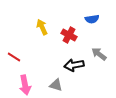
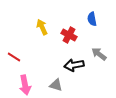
blue semicircle: rotated 88 degrees clockwise
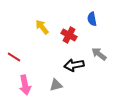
yellow arrow: rotated 14 degrees counterclockwise
gray triangle: rotated 32 degrees counterclockwise
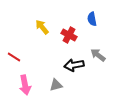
gray arrow: moved 1 px left, 1 px down
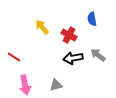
black arrow: moved 1 px left, 7 px up
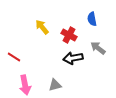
gray arrow: moved 7 px up
gray triangle: moved 1 px left
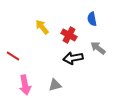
red line: moved 1 px left, 1 px up
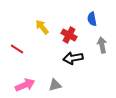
gray arrow: moved 4 px right, 3 px up; rotated 42 degrees clockwise
red line: moved 4 px right, 7 px up
pink arrow: rotated 102 degrees counterclockwise
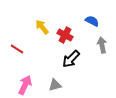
blue semicircle: moved 2 px down; rotated 128 degrees clockwise
red cross: moved 4 px left
black arrow: moved 2 px left, 1 px down; rotated 36 degrees counterclockwise
pink arrow: rotated 42 degrees counterclockwise
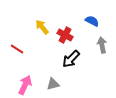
gray triangle: moved 2 px left, 1 px up
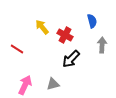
blue semicircle: rotated 48 degrees clockwise
gray arrow: rotated 14 degrees clockwise
